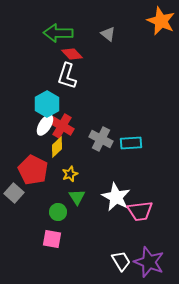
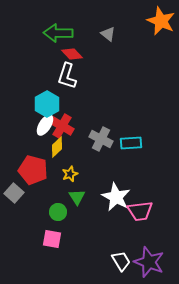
red pentagon: rotated 12 degrees counterclockwise
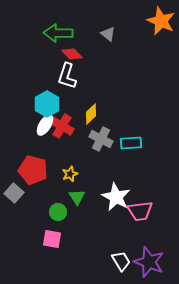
yellow diamond: moved 34 px right, 33 px up
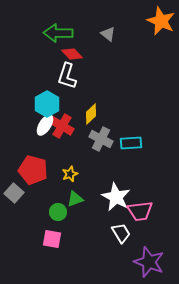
green triangle: moved 2 px left, 2 px down; rotated 42 degrees clockwise
white trapezoid: moved 28 px up
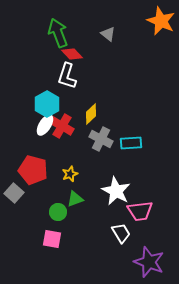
green arrow: rotated 68 degrees clockwise
white star: moved 6 px up
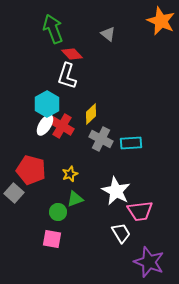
green arrow: moved 5 px left, 4 px up
red pentagon: moved 2 px left
